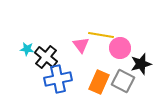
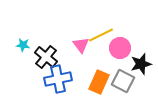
yellow line: rotated 35 degrees counterclockwise
cyan star: moved 4 px left, 4 px up
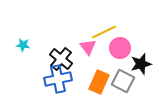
yellow line: moved 3 px right, 3 px up
pink triangle: moved 7 px right, 2 px down
black cross: moved 15 px right, 2 px down
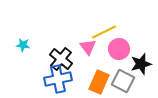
pink circle: moved 1 px left, 1 px down
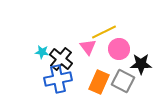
cyan star: moved 19 px right, 7 px down
black star: rotated 15 degrees clockwise
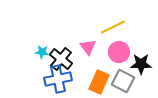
yellow line: moved 9 px right, 5 px up
pink circle: moved 3 px down
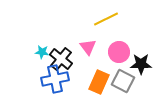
yellow line: moved 7 px left, 8 px up
blue cross: moved 3 px left
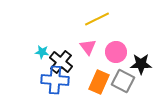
yellow line: moved 9 px left
pink circle: moved 3 px left
black cross: moved 3 px down
blue cross: moved 1 px down; rotated 16 degrees clockwise
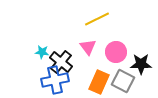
blue cross: rotated 16 degrees counterclockwise
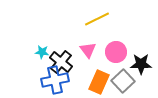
pink triangle: moved 3 px down
gray square: rotated 20 degrees clockwise
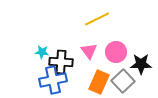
pink triangle: moved 1 px right, 1 px down
black cross: rotated 35 degrees counterclockwise
blue cross: moved 2 px left
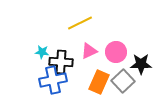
yellow line: moved 17 px left, 4 px down
pink triangle: rotated 42 degrees clockwise
